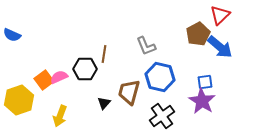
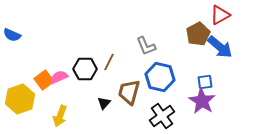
red triangle: rotated 15 degrees clockwise
brown line: moved 5 px right, 8 px down; rotated 18 degrees clockwise
yellow hexagon: moved 1 px right, 1 px up
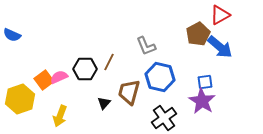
black cross: moved 2 px right, 2 px down
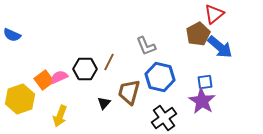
red triangle: moved 6 px left, 1 px up; rotated 10 degrees counterclockwise
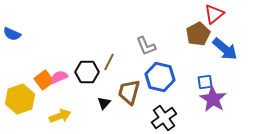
blue semicircle: moved 1 px up
blue arrow: moved 5 px right, 2 px down
black hexagon: moved 2 px right, 3 px down
purple star: moved 11 px right, 2 px up
yellow arrow: rotated 130 degrees counterclockwise
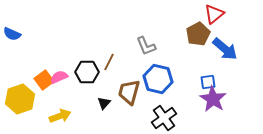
blue hexagon: moved 2 px left, 2 px down
blue square: moved 3 px right
